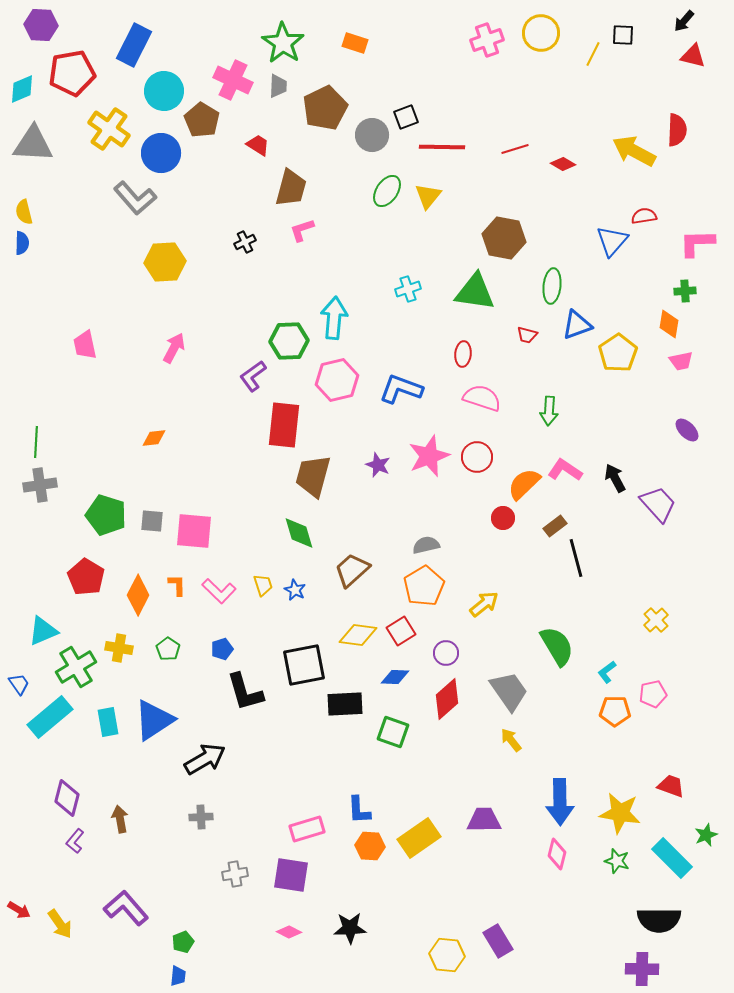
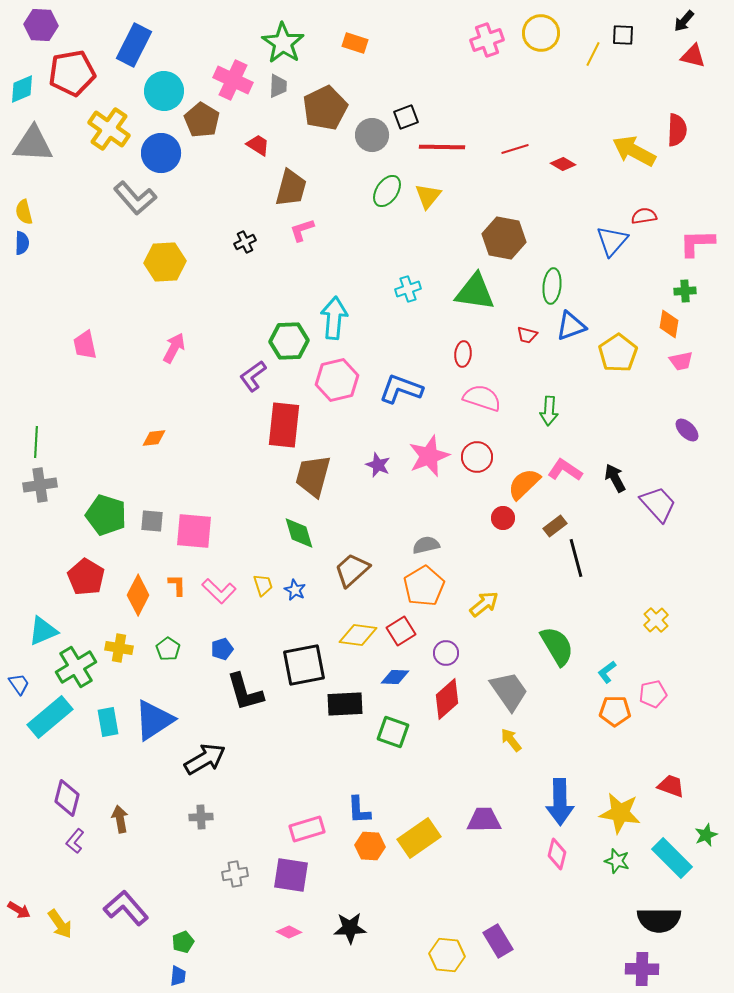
blue triangle at (577, 325): moved 6 px left, 1 px down
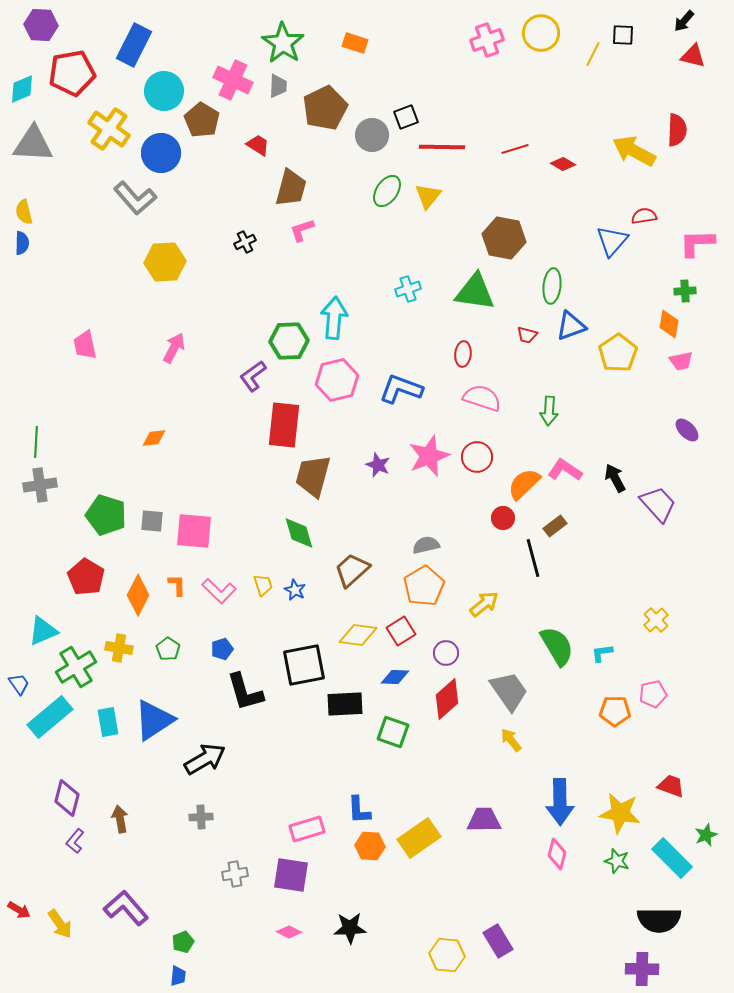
black line at (576, 558): moved 43 px left
cyan L-shape at (607, 672): moved 5 px left, 19 px up; rotated 30 degrees clockwise
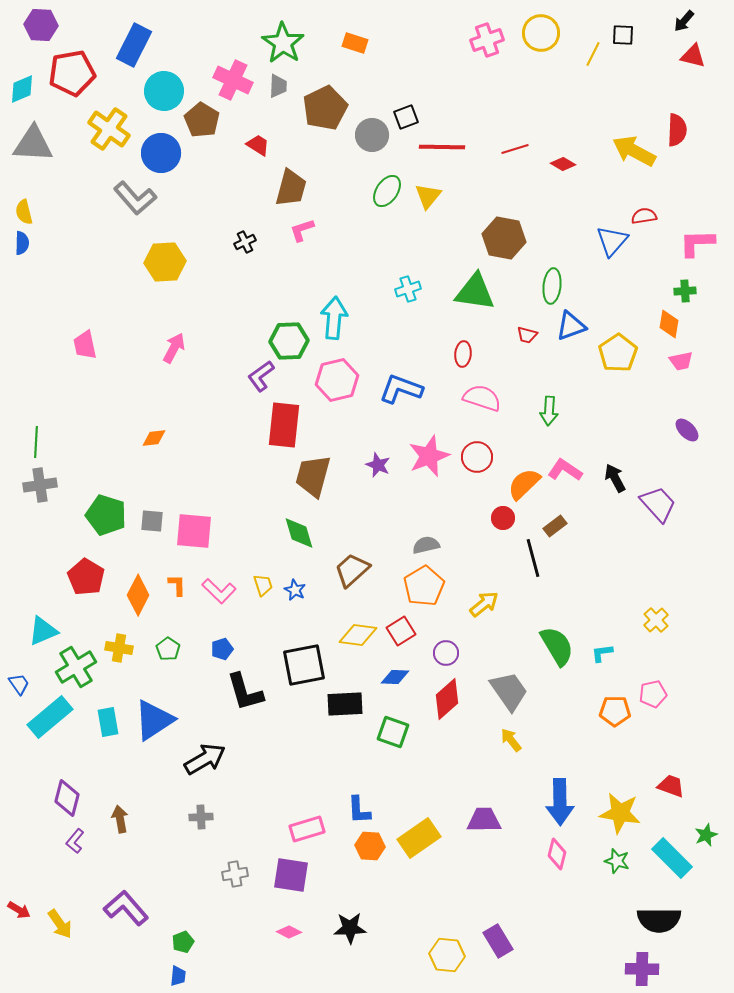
purple L-shape at (253, 376): moved 8 px right
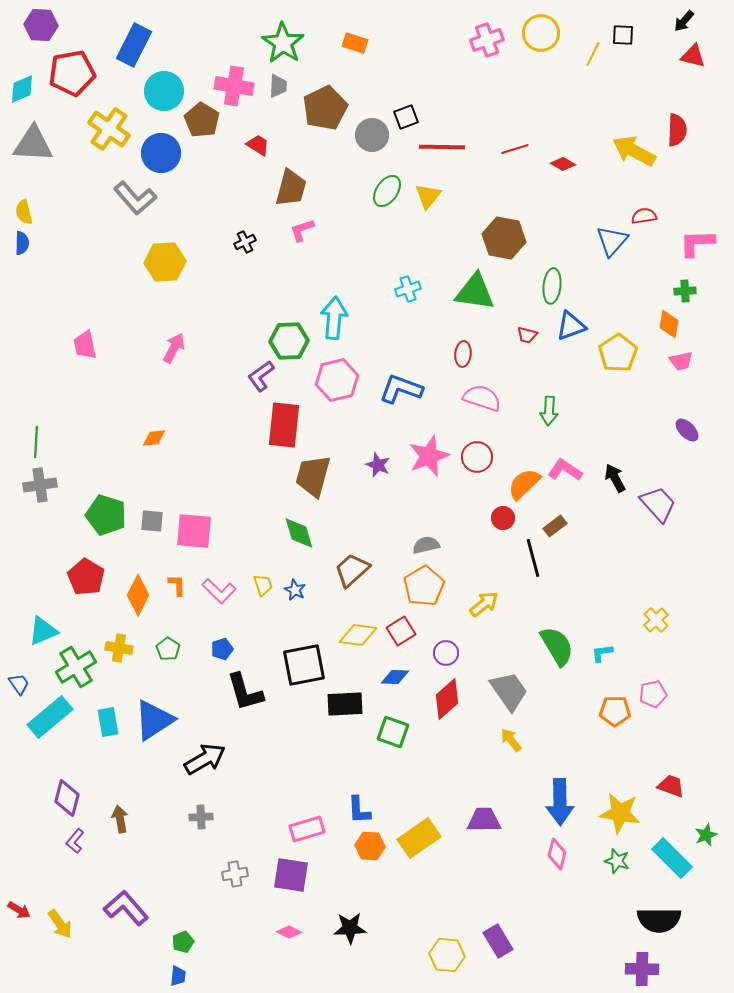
pink cross at (233, 80): moved 1 px right, 6 px down; rotated 15 degrees counterclockwise
